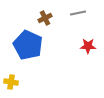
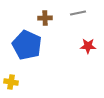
brown cross: rotated 24 degrees clockwise
blue pentagon: moved 1 px left
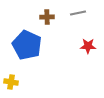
brown cross: moved 2 px right, 1 px up
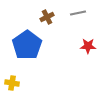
brown cross: rotated 24 degrees counterclockwise
blue pentagon: rotated 12 degrees clockwise
yellow cross: moved 1 px right, 1 px down
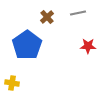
brown cross: rotated 16 degrees counterclockwise
